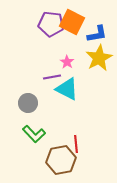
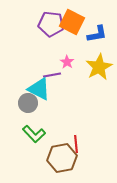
yellow star: moved 9 px down
purple line: moved 2 px up
cyan triangle: moved 28 px left
brown hexagon: moved 1 px right, 2 px up
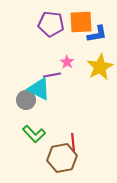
orange square: moved 9 px right; rotated 30 degrees counterclockwise
yellow star: moved 1 px right
gray circle: moved 2 px left, 3 px up
red line: moved 3 px left, 2 px up
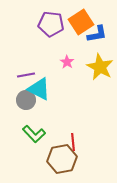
orange square: rotated 30 degrees counterclockwise
yellow star: rotated 16 degrees counterclockwise
purple line: moved 26 px left
brown hexagon: moved 1 px down
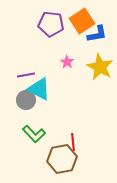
orange square: moved 1 px right, 1 px up
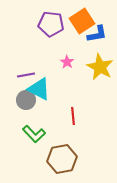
red line: moved 26 px up
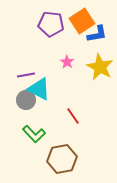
red line: rotated 30 degrees counterclockwise
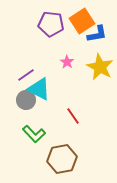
purple line: rotated 24 degrees counterclockwise
